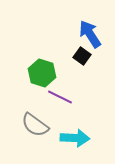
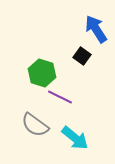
blue arrow: moved 6 px right, 5 px up
cyan arrow: rotated 36 degrees clockwise
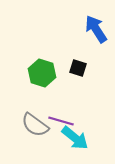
black square: moved 4 px left, 12 px down; rotated 18 degrees counterclockwise
purple line: moved 1 px right, 24 px down; rotated 10 degrees counterclockwise
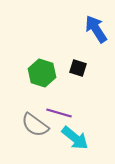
purple line: moved 2 px left, 8 px up
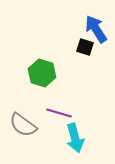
black square: moved 7 px right, 21 px up
gray semicircle: moved 12 px left
cyan arrow: rotated 36 degrees clockwise
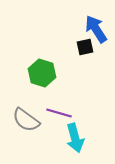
black square: rotated 30 degrees counterclockwise
gray semicircle: moved 3 px right, 5 px up
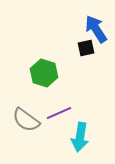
black square: moved 1 px right, 1 px down
green hexagon: moved 2 px right
purple line: rotated 40 degrees counterclockwise
cyan arrow: moved 5 px right, 1 px up; rotated 24 degrees clockwise
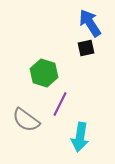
blue arrow: moved 6 px left, 6 px up
purple line: moved 1 px right, 9 px up; rotated 40 degrees counterclockwise
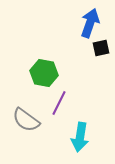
blue arrow: rotated 52 degrees clockwise
black square: moved 15 px right
green hexagon: rotated 8 degrees counterclockwise
purple line: moved 1 px left, 1 px up
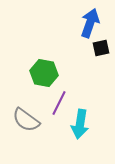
cyan arrow: moved 13 px up
